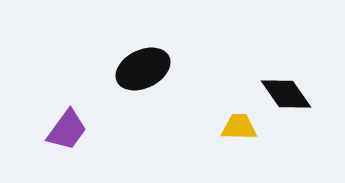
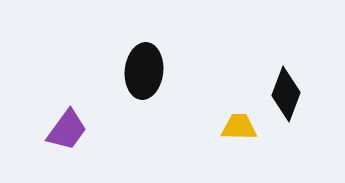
black ellipse: moved 1 px right, 2 px down; rotated 58 degrees counterclockwise
black diamond: rotated 56 degrees clockwise
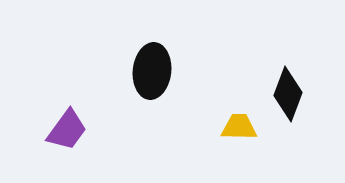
black ellipse: moved 8 px right
black diamond: moved 2 px right
